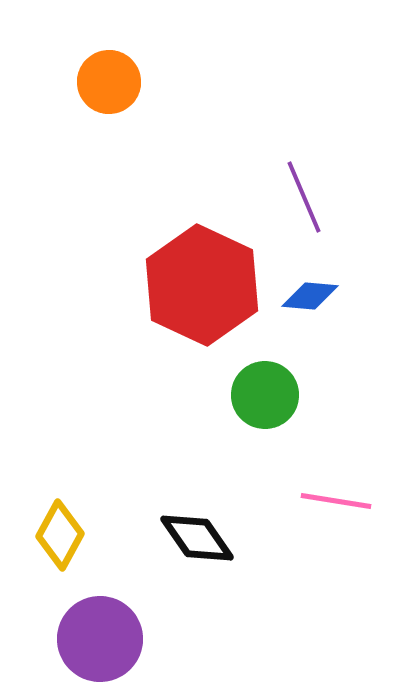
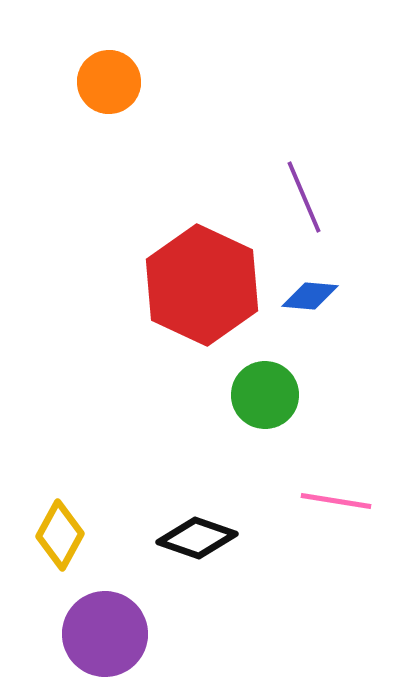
black diamond: rotated 36 degrees counterclockwise
purple circle: moved 5 px right, 5 px up
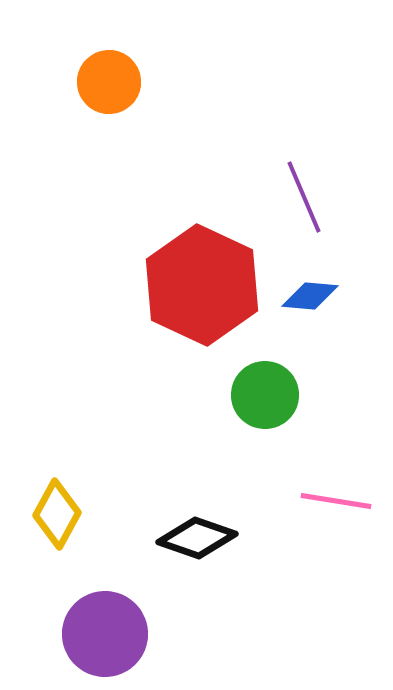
yellow diamond: moved 3 px left, 21 px up
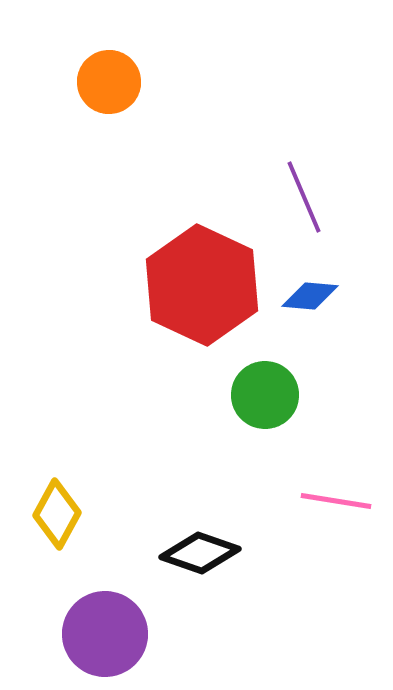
black diamond: moved 3 px right, 15 px down
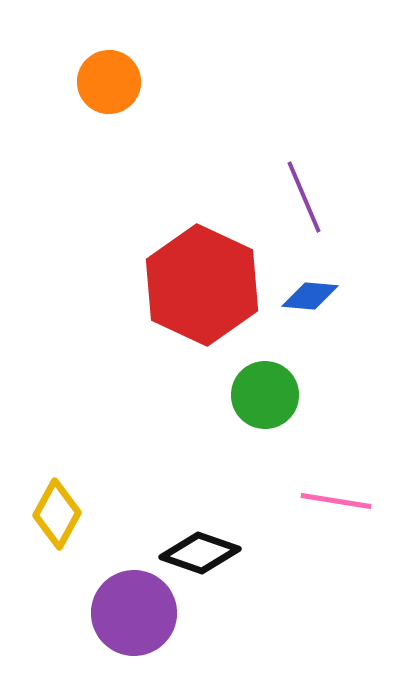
purple circle: moved 29 px right, 21 px up
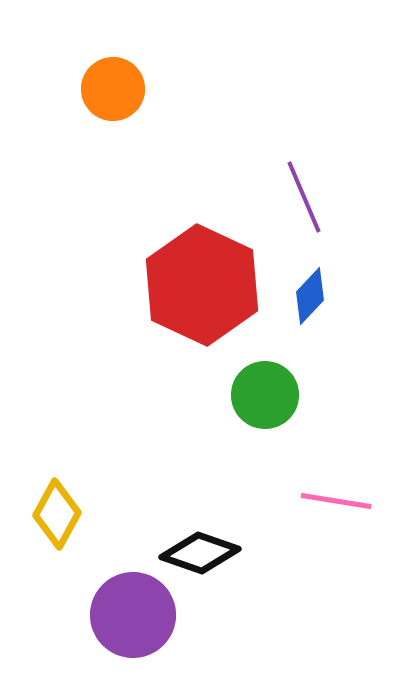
orange circle: moved 4 px right, 7 px down
blue diamond: rotated 52 degrees counterclockwise
purple circle: moved 1 px left, 2 px down
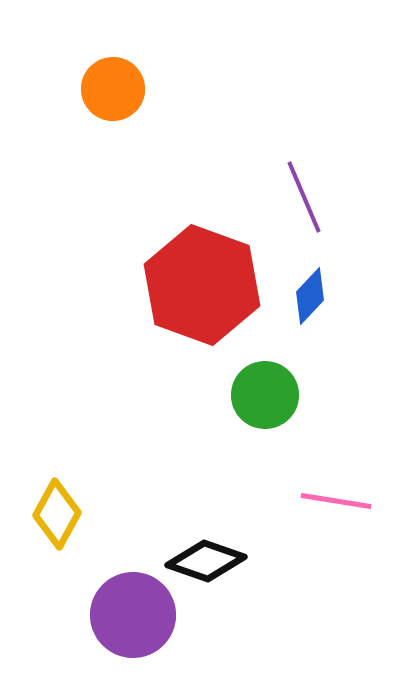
red hexagon: rotated 5 degrees counterclockwise
black diamond: moved 6 px right, 8 px down
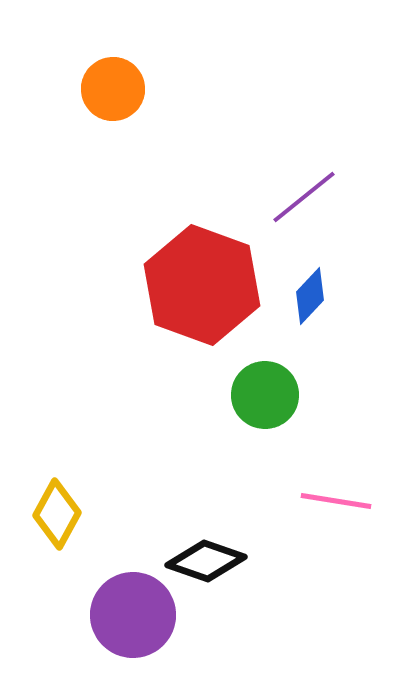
purple line: rotated 74 degrees clockwise
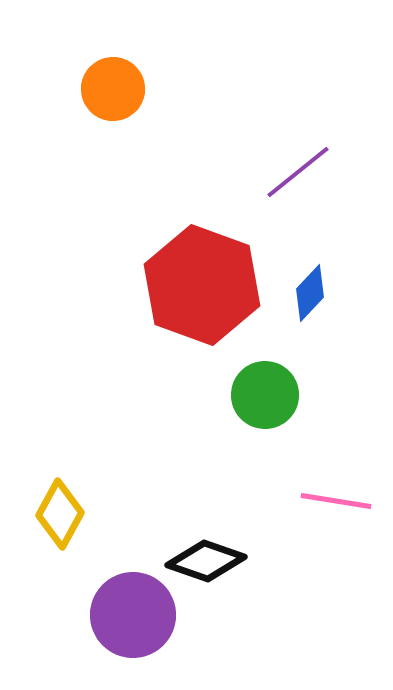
purple line: moved 6 px left, 25 px up
blue diamond: moved 3 px up
yellow diamond: moved 3 px right
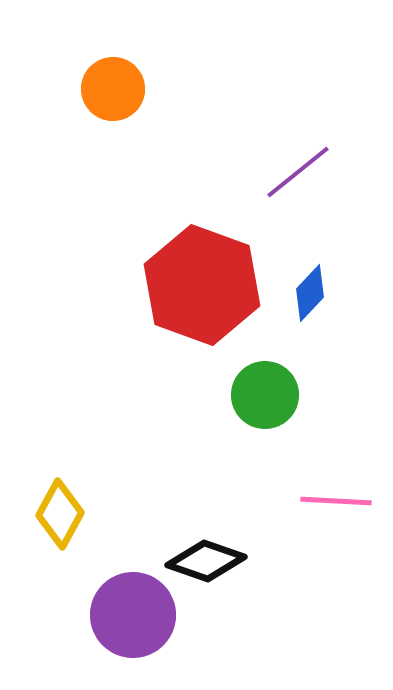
pink line: rotated 6 degrees counterclockwise
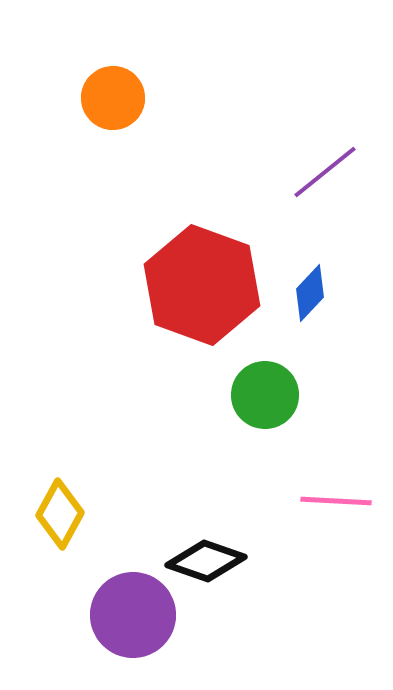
orange circle: moved 9 px down
purple line: moved 27 px right
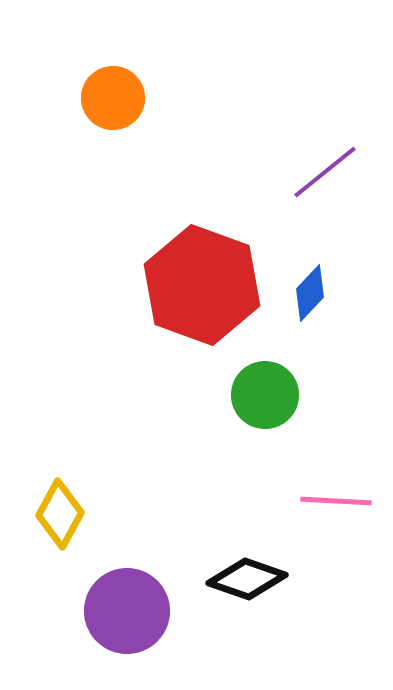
black diamond: moved 41 px right, 18 px down
purple circle: moved 6 px left, 4 px up
